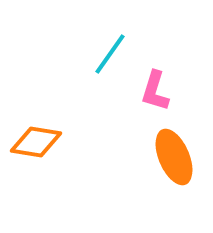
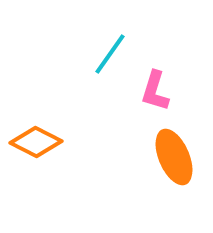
orange diamond: rotated 18 degrees clockwise
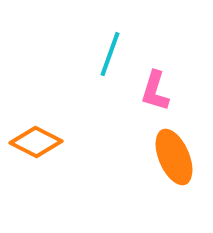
cyan line: rotated 15 degrees counterclockwise
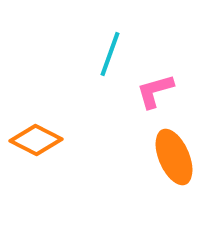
pink L-shape: rotated 57 degrees clockwise
orange diamond: moved 2 px up
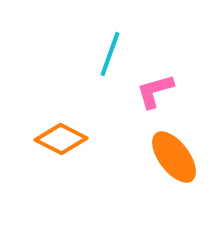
orange diamond: moved 25 px right, 1 px up
orange ellipse: rotated 14 degrees counterclockwise
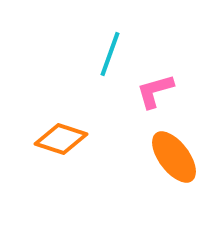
orange diamond: rotated 9 degrees counterclockwise
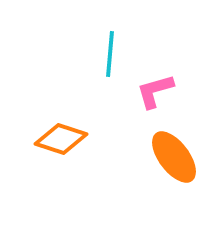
cyan line: rotated 15 degrees counterclockwise
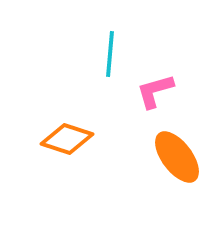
orange diamond: moved 6 px right
orange ellipse: moved 3 px right
